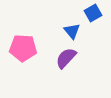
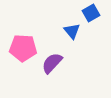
blue square: moved 2 px left
purple semicircle: moved 14 px left, 5 px down
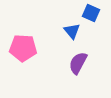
blue square: rotated 36 degrees counterclockwise
purple semicircle: moved 26 px right; rotated 15 degrees counterclockwise
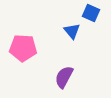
purple semicircle: moved 14 px left, 14 px down
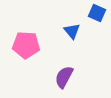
blue square: moved 6 px right
pink pentagon: moved 3 px right, 3 px up
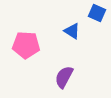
blue triangle: rotated 18 degrees counterclockwise
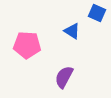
pink pentagon: moved 1 px right
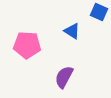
blue square: moved 2 px right, 1 px up
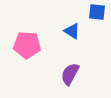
blue square: moved 2 px left; rotated 18 degrees counterclockwise
purple semicircle: moved 6 px right, 3 px up
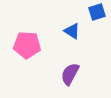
blue square: rotated 24 degrees counterclockwise
